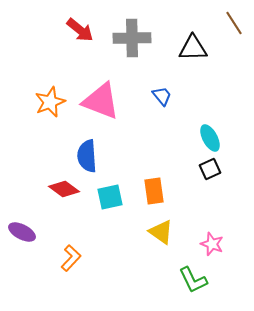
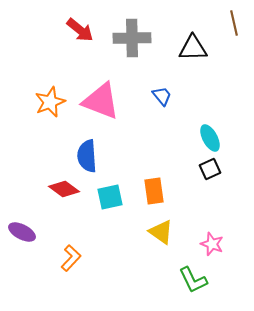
brown line: rotated 20 degrees clockwise
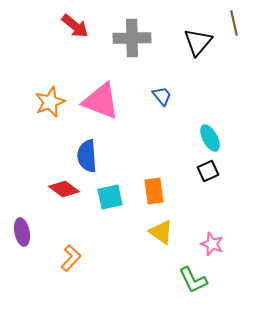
red arrow: moved 5 px left, 4 px up
black triangle: moved 5 px right, 6 px up; rotated 48 degrees counterclockwise
black square: moved 2 px left, 2 px down
purple ellipse: rotated 52 degrees clockwise
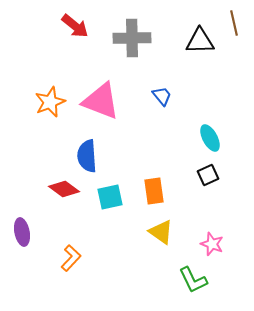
black triangle: moved 2 px right, 1 px up; rotated 48 degrees clockwise
black square: moved 4 px down
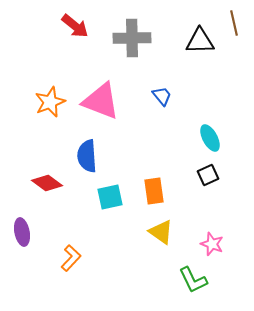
red diamond: moved 17 px left, 6 px up
